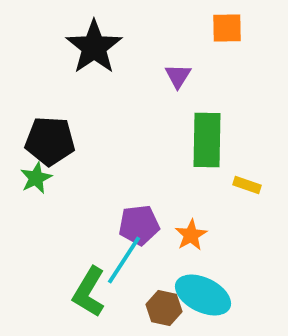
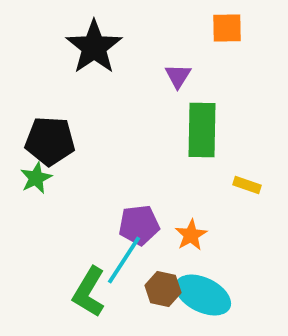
green rectangle: moved 5 px left, 10 px up
brown hexagon: moved 1 px left, 19 px up
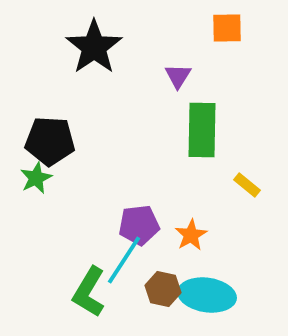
yellow rectangle: rotated 20 degrees clockwise
cyan ellipse: moved 4 px right; rotated 18 degrees counterclockwise
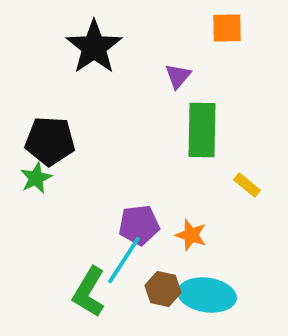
purple triangle: rotated 8 degrees clockwise
orange star: rotated 24 degrees counterclockwise
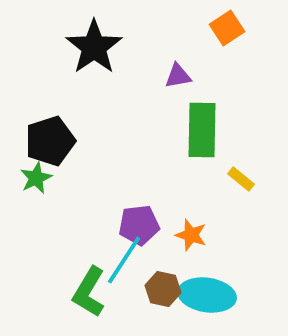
orange square: rotated 32 degrees counterclockwise
purple triangle: rotated 40 degrees clockwise
black pentagon: rotated 21 degrees counterclockwise
yellow rectangle: moved 6 px left, 6 px up
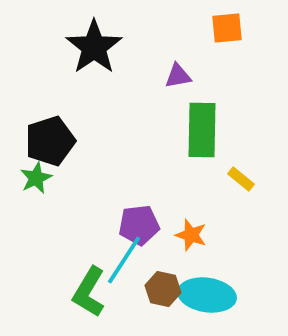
orange square: rotated 28 degrees clockwise
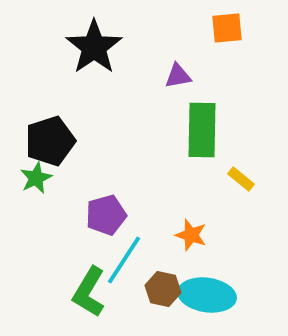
purple pentagon: moved 33 px left, 10 px up; rotated 9 degrees counterclockwise
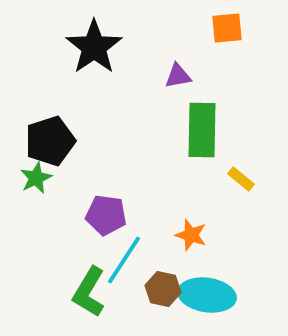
purple pentagon: rotated 24 degrees clockwise
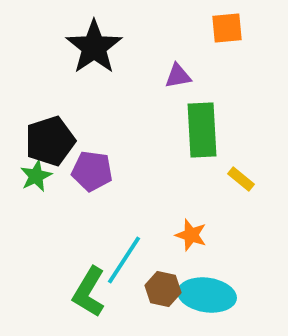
green rectangle: rotated 4 degrees counterclockwise
green star: moved 2 px up
purple pentagon: moved 14 px left, 44 px up
